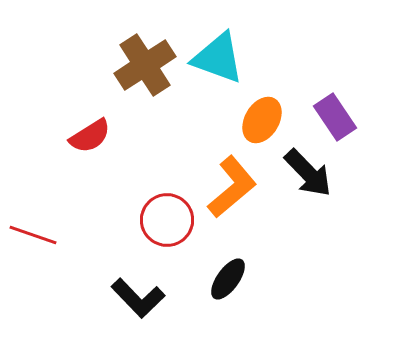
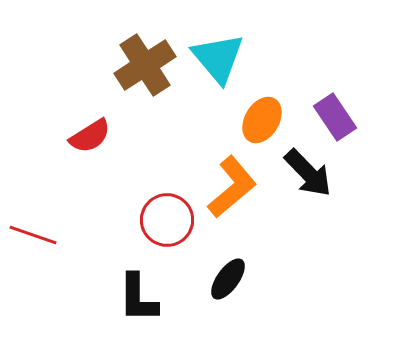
cyan triangle: rotated 30 degrees clockwise
black L-shape: rotated 44 degrees clockwise
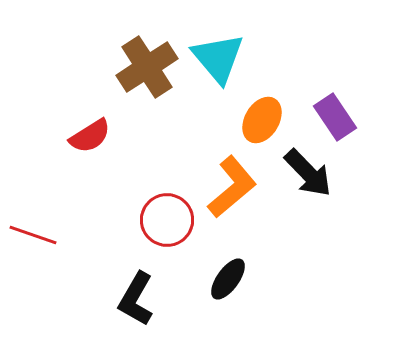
brown cross: moved 2 px right, 2 px down
black L-shape: moved 2 px left, 1 px down; rotated 30 degrees clockwise
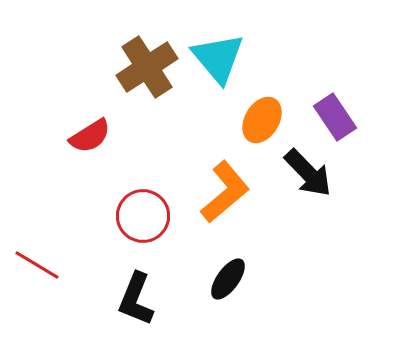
orange L-shape: moved 7 px left, 5 px down
red circle: moved 24 px left, 4 px up
red line: moved 4 px right, 30 px down; rotated 12 degrees clockwise
black L-shape: rotated 8 degrees counterclockwise
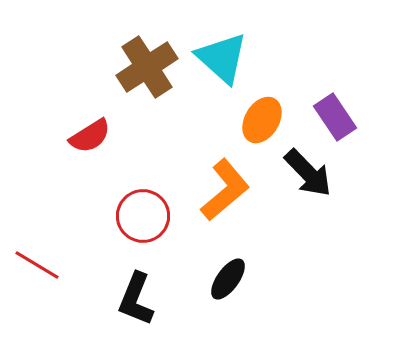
cyan triangle: moved 4 px right; rotated 8 degrees counterclockwise
orange L-shape: moved 2 px up
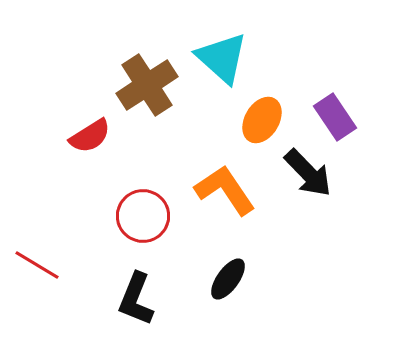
brown cross: moved 18 px down
orange L-shape: rotated 84 degrees counterclockwise
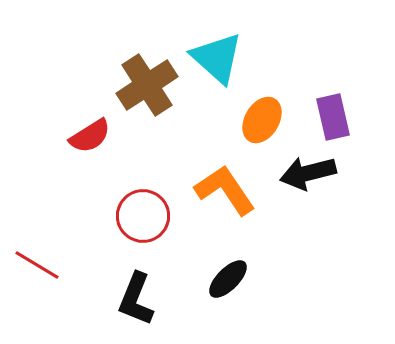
cyan triangle: moved 5 px left
purple rectangle: moved 2 px left; rotated 21 degrees clockwise
black arrow: rotated 120 degrees clockwise
black ellipse: rotated 9 degrees clockwise
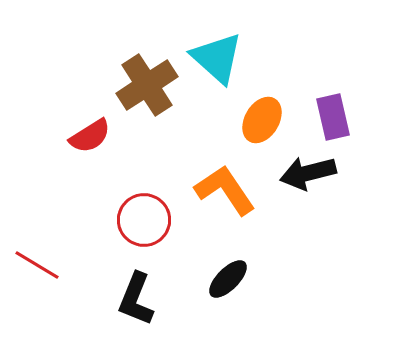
red circle: moved 1 px right, 4 px down
